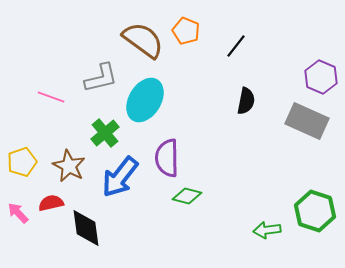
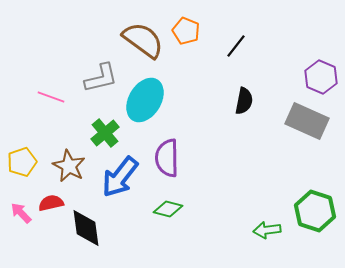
black semicircle: moved 2 px left
green diamond: moved 19 px left, 13 px down
pink arrow: moved 3 px right
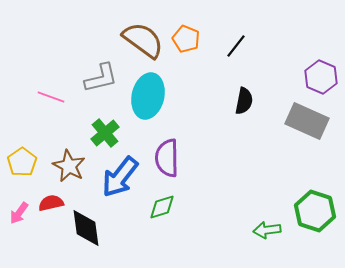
orange pentagon: moved 8 px down
cyan ellipse: moved 3 px right, 4 px up; rotated 18 degrees counterclockwise
yellow pentagon: rotated 16 degrees counterclockwise
green diamond: moved 6 px left, 2 px up; rotated 32 degrees counterclockwise
pink arrow: moved 2 px left; rotated 100 degrees counterclockwise
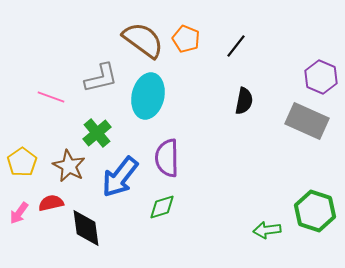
green cross: moved 8 px left
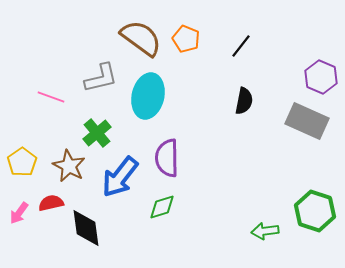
brown semicircle: moved 2 px left, 2 px up
black line: moved 5 px right
green arrow: moved 2 px left, 1 px down
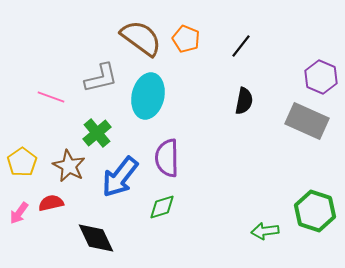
black diamond: moved 10 px right, 10 px down; rotated 18 degrees counterclockwise
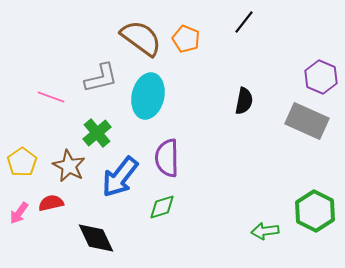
black line: moved 3 px right, 24 px up
green hexagon: rotated 9 degrees clockwise
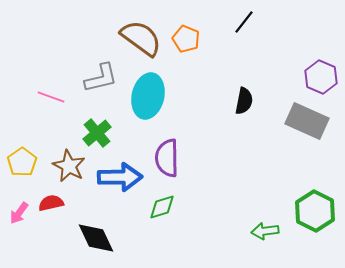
blue arrow: rotated 129 degrees counterclockwise
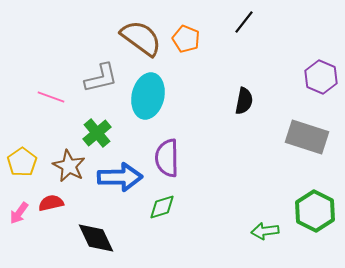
gray rectangle: moved 16 px down; rotated 6 degrees counterclockwise
